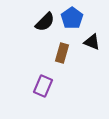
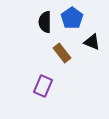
black semicircle: rotated 135 degrees clockwise
brown rectangle: rotated 54 degrees counterclockwise
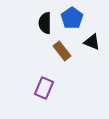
black semicircle: moved 1 px down
brown rectangle: moved 2 px up
purple rectangle: moved 1 px right, 2 px down
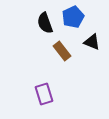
blue pentagon: moved 1 px right, 1 px up; rotated 10 degrees clockwise
black semicircle: rotated 20 degrees counterclockwise
purple rectangle: moved 6 px down; rotated 40 degrees counterclockwise
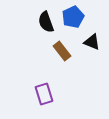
black semicircle: moved 1 px right, 1 px up
